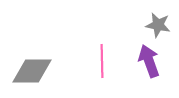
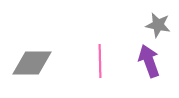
pink line: moved 2 px left
gray diamond: moved 8 px up
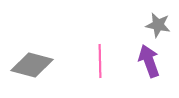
gray diamond: moved 2 px down; rotated 15 degrees clockwise
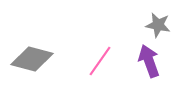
pink line: rotated 36 degrees clockwise
gray diamond: moved 6 px up
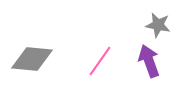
gray diamond: rotated 9 degrees counterclockwise
